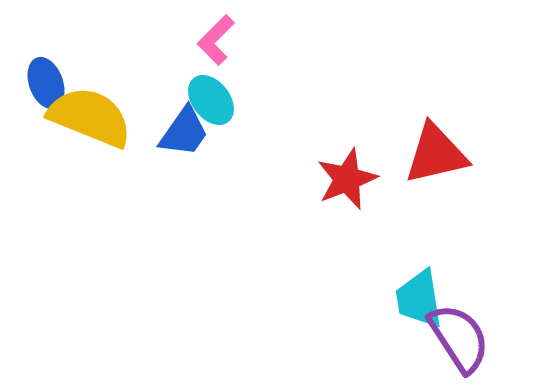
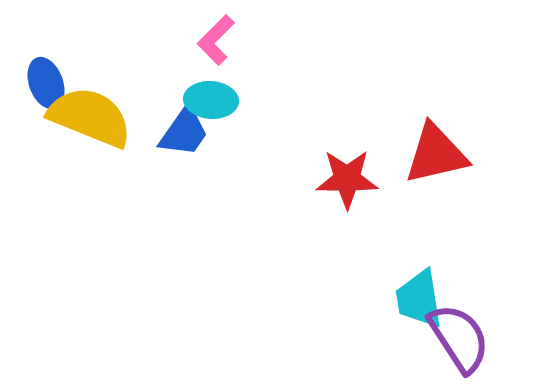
cyan ellipse: rotated 48 degrees counterclockwise
red star: rotated 22 degrees clockwise
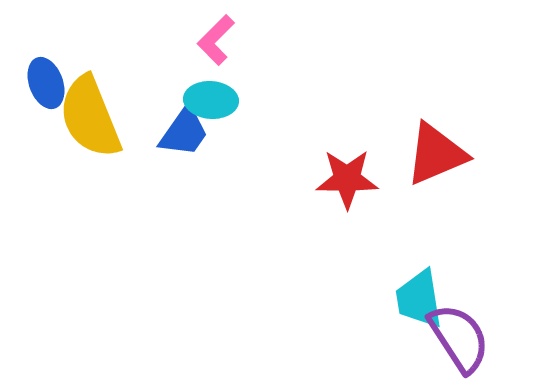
yellow semicircle: rotated 134 degrees counterclockwise
red triangle: rotated 10 degrees counterclockwise
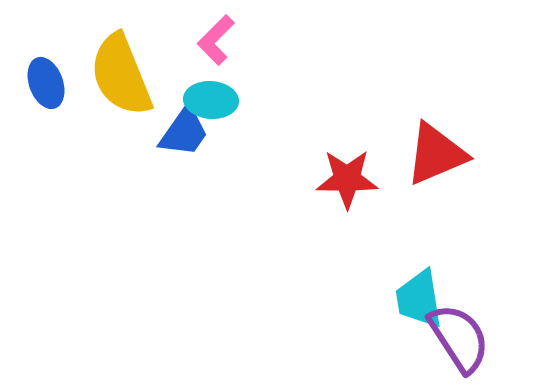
yellow semicircle: moved 31 px right, 42 px up
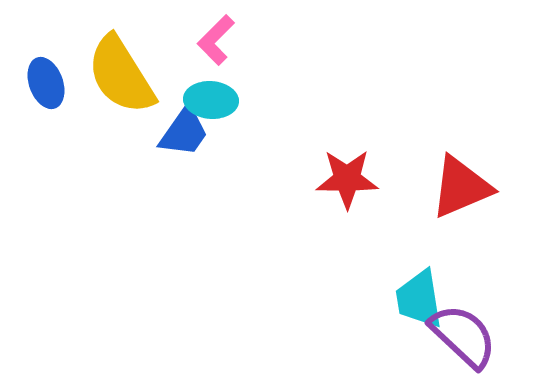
yellow semicircle: rotated 10 degrees counterclockwise
red triangle: moved 25 px right, 33 px down
purple semicircle: moved 4 px right, 2 px up; rotated 14 degrees counterclockwise
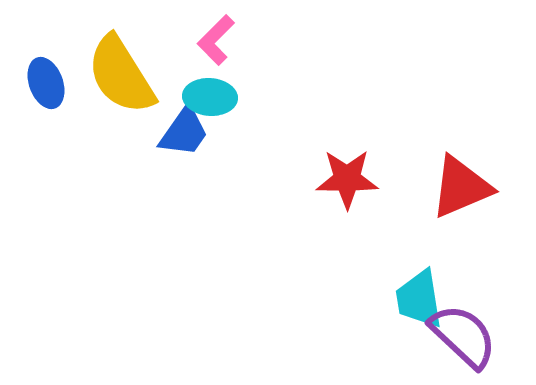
cyan ellipse: moved 1 px left, 3 px up
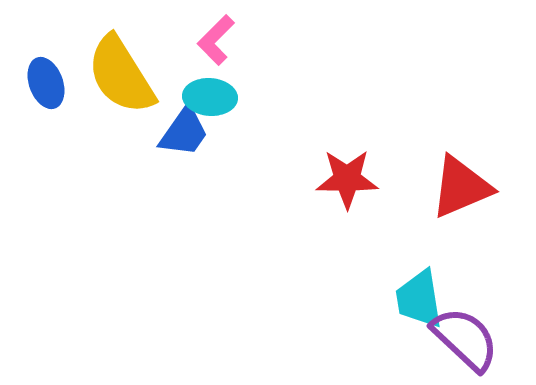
purple semicircle: moved 2 px right, 3 px down
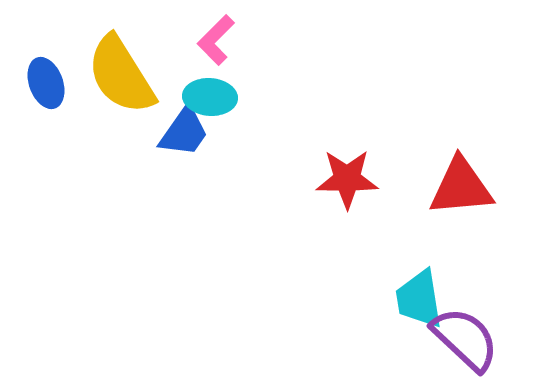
red triangle: rotated 18 degrees clockwise
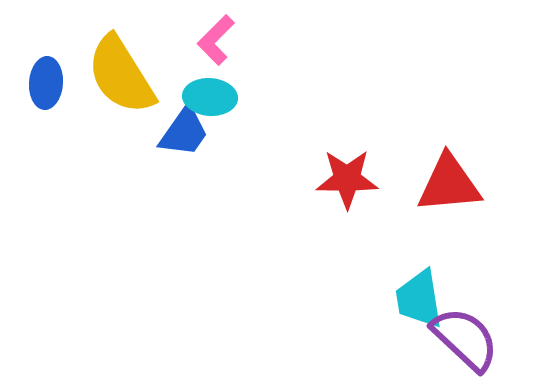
blue ellipse: rotated 24 degrees clockwise
red triangle: moved 12 px left, 3 px up
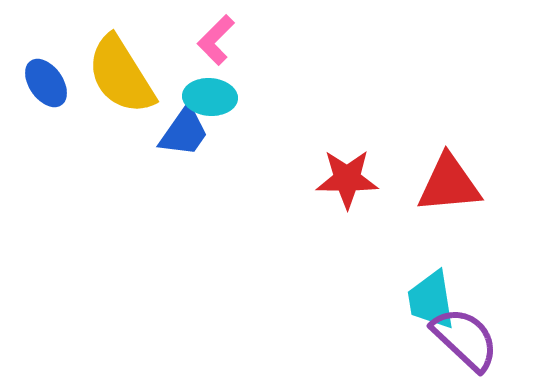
blue ellipse: rotated 39 degrees counterclockwise
cyan trapezoid: moved 12 px right, 1 px down
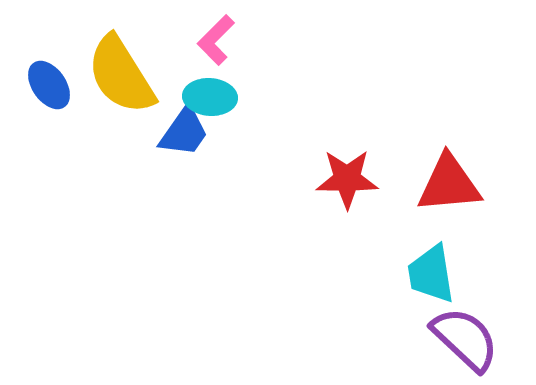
blue ellipse: moved 3 px right, 2 px down
cyan trapezoid: moved 26 px up
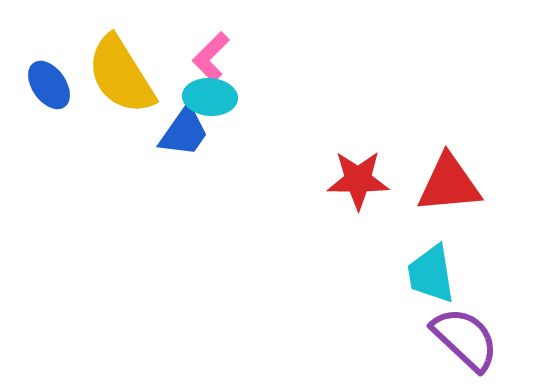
pink L-shape: moved 5 px left, 17 px down
red star: moved 11 px right, 1 px down
